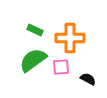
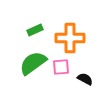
green rectangle: rotated 49 degrees counterclockwise
green semicircle: moved 3 px down
black semicircle: moved 3 px left
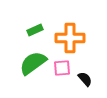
pink square: moved 1 px right, 1 px down
black semicircle: rotated 21 degrees clockwise
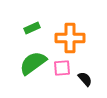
green rectangle: moved 3 px left, 2 px up
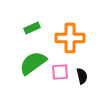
pink square: moved 2 px left, 4 px down
black semicircle: moved 3 px left, 3 px up; rotated 28 degrees clockwise
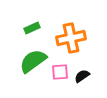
orange cross: moved 1 px right; rotated 12 degrees counterclockwise
green semicircle: moved 2 px up
black semicircle: rotated 112 degrees counterclockwise
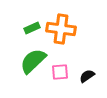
orange cross: moved 10 px left, 9 px up; rotated 20 degrees clockwise
green semicircle: rotated 8 degrees counterclockwise
black semicircle: moved 5 px right
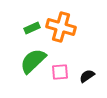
orange cross: moved 2 px up; rotated 8 degrees clockwise
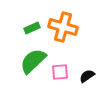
orange cross: moved 2 px right
